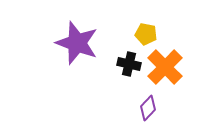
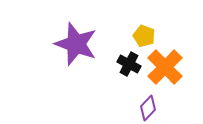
yellow pentagon: moved 2 px left, 2 px down; rotated 10 degrees clockwise
purple star: moved 1 px left, 1 px down
black cross: rotated 15 degrees clockwise
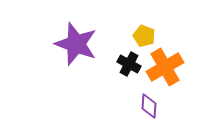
orange cross: rotated 15 degrees clockwise
purple diamond: moved 1 px right, 2 px up; rotated 40 degrees counterclockwise
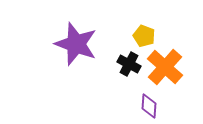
orange cross: rotated 18 degrees counterclockwise
